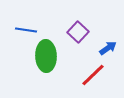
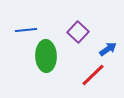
blue line: rotated 15 degrees counterclockwise
blue arrow: moved 1 px down
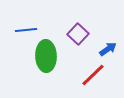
purple square: moved 2 px down
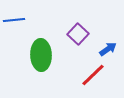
blue line: moved 12 px left, 10 px up
green ellipse: moved 5 px left, 1 px up
